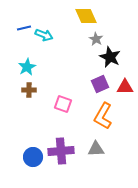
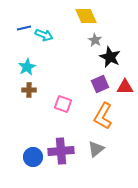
gray star: moved 1 px left, 1 px down
gray triangle: rotated 36 degrees counterclockwise
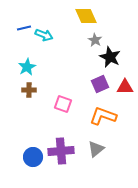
orange L-shape: rotated 80 degrees clockwise
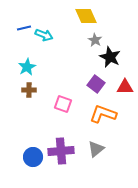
purple square: moved 4 px left; rotated 30 degrees counterclockwise
orange L-shape: moved 2 px up
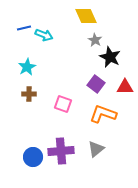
brown cross: moved 4 px down
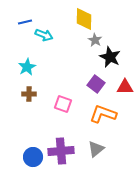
yellow diamond: moved 2 px left, 3 px down; rotated 25 degrees clockwise
blue line: moved 1 px right, 6 px up
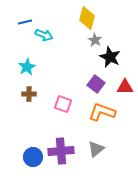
yellow diamond: moved 3 px right, 1 px up; rotated 15 degrees clockwise
orange L-shape: moved 1 px left, 2 px up
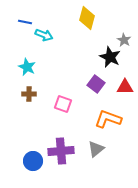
blue line: rotated 24 degrees clockwise
gray star: moved 29 px right
cyan star: rotated 18 degrees counterclockwise
orange L-shape: moved 6 px right, 7 px down
blue circle: moved 4 px down
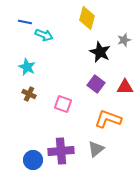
gray star: rotated 24 degrees clockwise
black star: moved 10 px left, 5 px up
brown cross: rotated 24 degrees clockwise
blue circle: moved 1 px up
